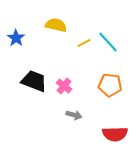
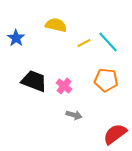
orange pentagon: moved 4 px left, 5 px up
red semicircle: rotated 145 degrees clockwise
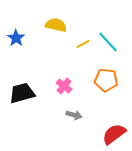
yellow line: moved 1 px left, 1 px down
black trapezoid: moved 12 px left, 12 px down; rotated 36 degrees counterclockwise
red semicircle: moved 1 px left
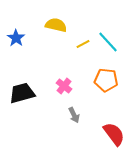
gray arrow: rotated 49 degrees clockwise
red semicircle: rotated 90 degrees clockwise
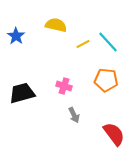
blue star: moved 2 px up
pink cross: rotated 21 degrees counterclockwise
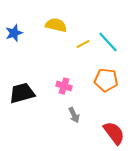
blue star: moved 2 px left, 3 px up; rotated 18 degrees clockwise
red semicircle: moved 1 px up
